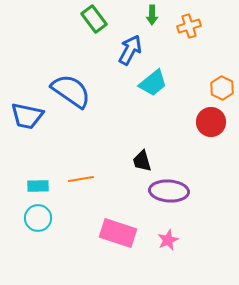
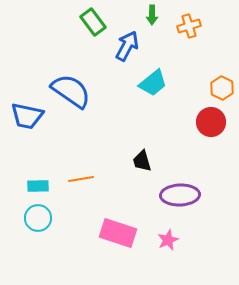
green rectangle: moved 1 px left, 3 px down
blue arrow: moved 3 px left, 4 px up
purple ellipse: moved 11 px right, 4 px down; rotated 6 degrees counterclockwise
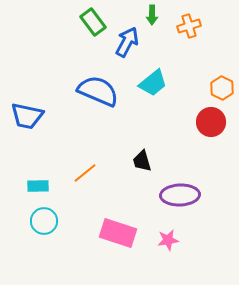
blue arrow: moved 4 px up
blue semicircle: moved 27 px right; rotated 12 degrees counterclockwise
orange line: moved 4 px right, 6 px up; rotated 30 degrees counterclockwise
cyan circle: moved 6 px right, 3 px down
pink star: rotated 15 degrees clockwise
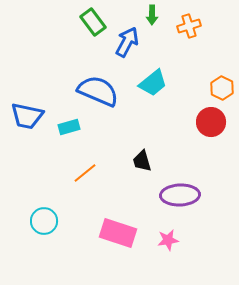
cyan rectangle: moved 31 px right, 59 px up; rotated 15 degrees counterclockwise
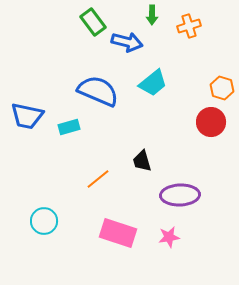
blue arrow: rotated 76 degrees clockwise
orange hexagon: rotated 10 degrees counterclockwise
orange line: moved 13 px right, 6 px down
pink star: moved 1 px right, 3 px up
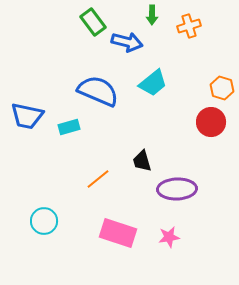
purple ellipse: moved 3 px left, 6 px up
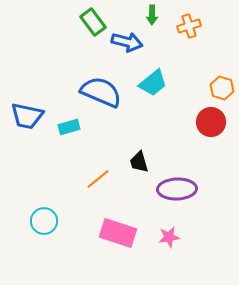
blue semicircle: moved 3 px right, 1 px down
black trapezoid: moved 3 px left, 1 px down
